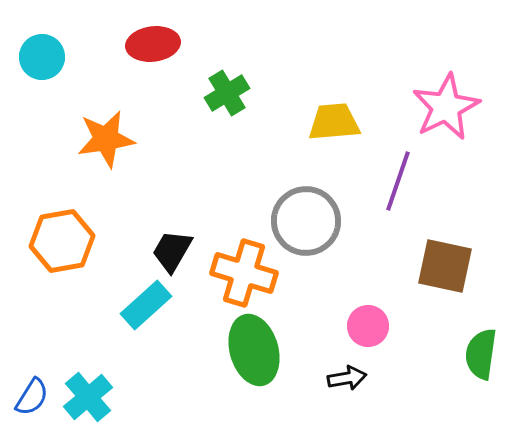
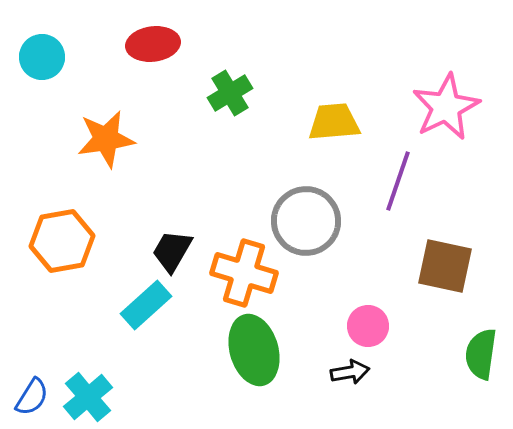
green cross: moved 3 px right
black arrow: moved 3 px right, 6 px up
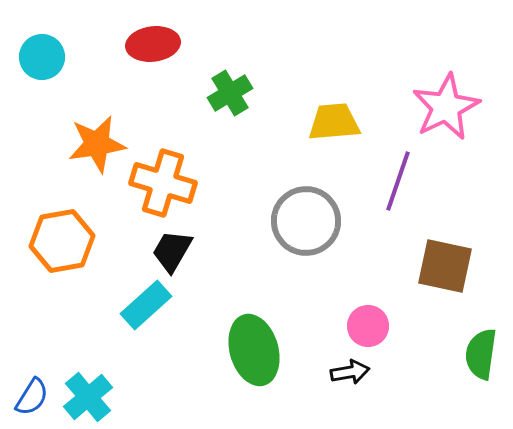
orange star: moved 9 px left, 5 px down
orange cross: moved 81 px left, 90 px up
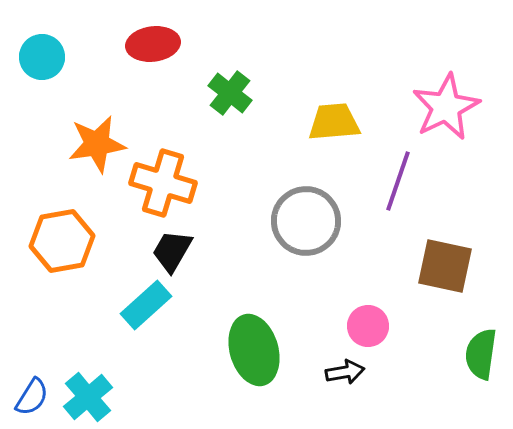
green cross: rotated 21 degrees counterclockwise
black arrow: moved 5 px left
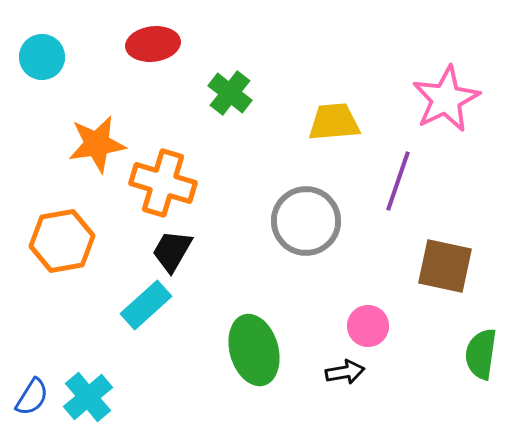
pink star: moved 8 px up
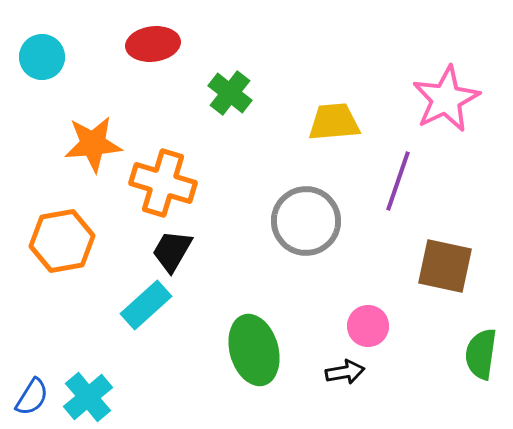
orange star: moved 4 px left; rotated 4 degrees clockwise
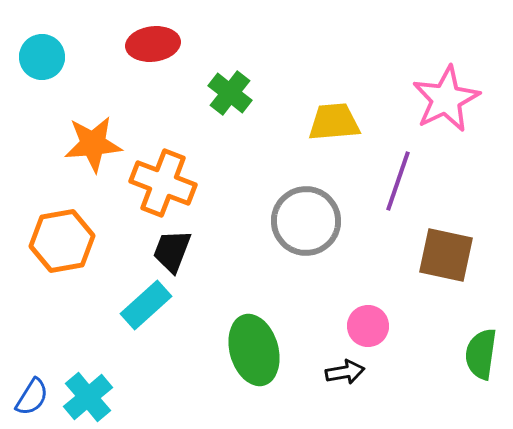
orange cross: rotated 4 degrees clockwise
black trapezoid: rotated 9 degrees counterclockwise
brown square: moved 1 px right, 11 px up
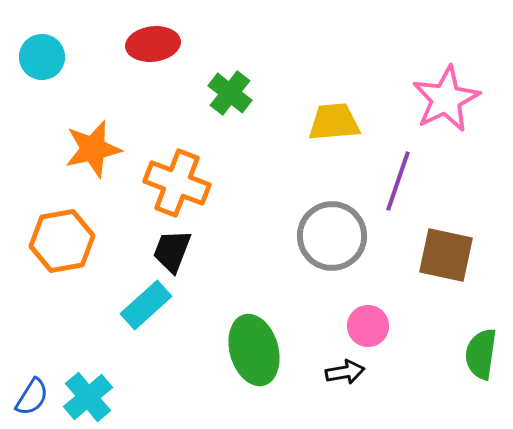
orange star: moved 5 px down; rotated 8 degrees counterclockwise
orange cross: moved 14 px right
gray circle: moved 26 px right, 15 px down
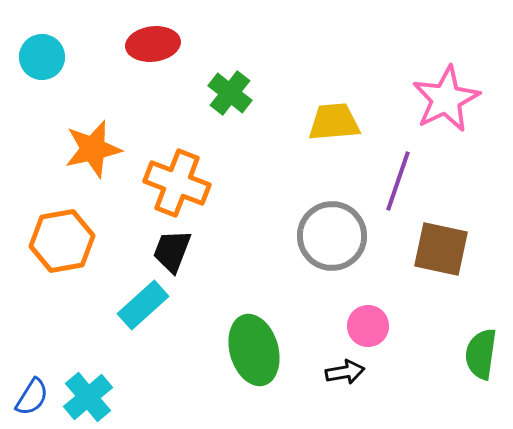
brown square: moved 5 px left, 6 px up
cyan rectangle: moved 3 px left
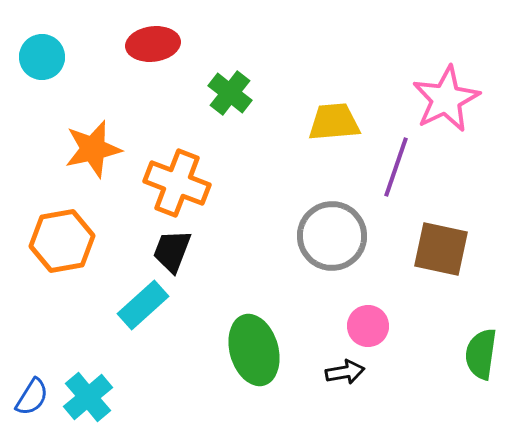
purple line: moved 2 px left, 14 px up
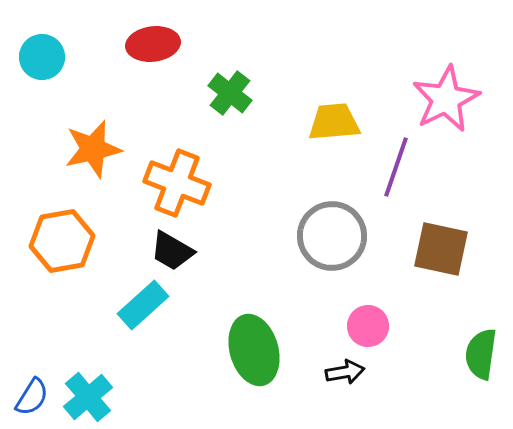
black trapezoid: rotated 81 degrees counterclockwise
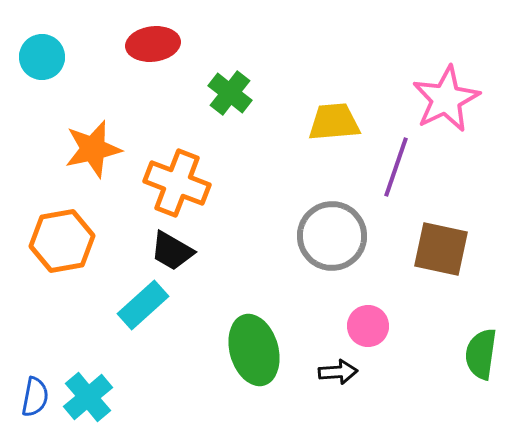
black arrow: moved 7 px left; rotated 6 degrees clockwise
blue semicircle: moved 3 px right; rotated 21 degrees counterclockwise
